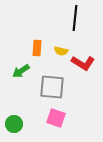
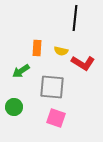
green circle: moved 17 px up
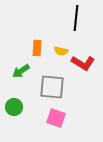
black line: moved 1 px right
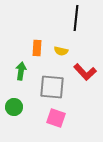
red L-shape: moved 2 px right, 9 px down; rotated 15 degrees clockwise
green arrow: rotated 132 degrees clockwise
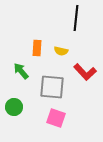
green arrow: rotated 48 degrees counterclockwise
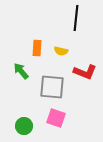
red L-shape: rotated 25 degrees counterclockwise
green circle: moved 10 px right, 19 px down
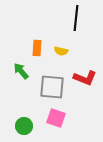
red L-shape: moved 6 px down
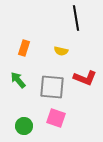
black line: rotated 15 degrees counterclockwise
orange rectangle: moved 13 px left; rotated 14 degrees clockwise
green arrow: moved 3 px left, 9 px down
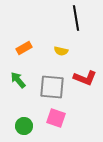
orange rectangle: rotated 42 degrees clockwise
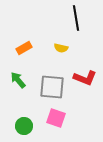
yellow semicircle: moved 3 px up
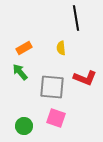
yellow semicircle: rotated 72 degrees clockwise
green arrow: moved 2 px right, 8 px up
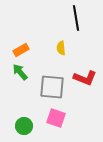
orange rectangle: moved 3 px left, 2 px down
